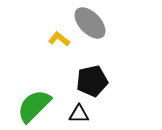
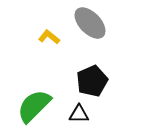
yellow L-shape: moved 10 px left, 2 px up
black pentagon: rotated 12 degrees counterclockwise
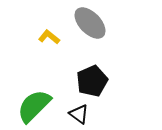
black triangle: rotated 35 degrees clockwise
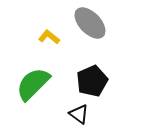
green semicircle: moved 1 px left, 22 px up
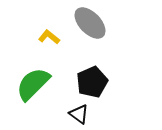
black pentagon: moved 1 px down
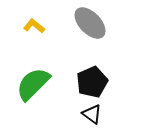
yellow L-shape: moved 15 px left, 11 px up
black triangle: moved 13 px right
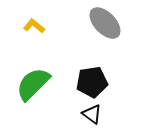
gray ellipse: moved 15 px right
black pentagon: rotated 16 degrees clockwise
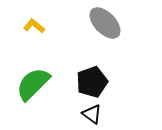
black pentagon: rotated 12 degrees counterclockwise
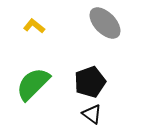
black pentagon: moved 2 px left
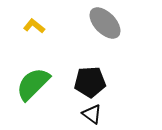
black pentagon: rotated 16 degrees clockwise
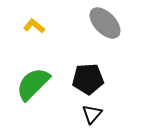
black pentagon: moved 2 px left, 3 px up
black triangle: rotated 35 degrees clockwise
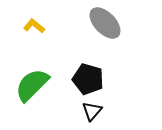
black pentagon: rotated 20 degrees clockwise
green semicircle: moved 1 px left, 1 px down
black triangle: moved 3 px up
